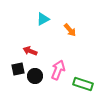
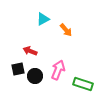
orange arrow: moved 4 px left
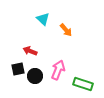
cyan triangle: rotated 48 degrees counterclockwise
